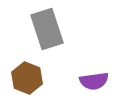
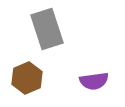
brown hexagon: rotated 16 degrees clockwise
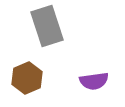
gray rectangle: moved 3 px up
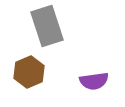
brown hexagon: moved 2 px right, 6 px up
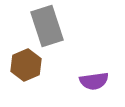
brown hexagon: moved 3 px left, 7 px up
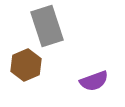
purple semicircle: rotated 12 degrees counterclockwise
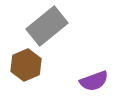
gray rectangle: rotated 69 degrees clockwise
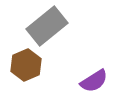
purple semicircle: rotated 12 degrees counterclockwise
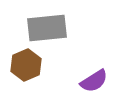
gray rectangle: moved 2 px down; rotated 33 degrees clockwise
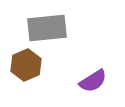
purple semicircle: moved 1 px left
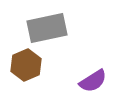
gray rectangle: rotated 6 degrees counterclockwise
